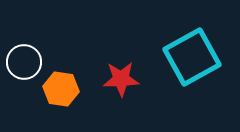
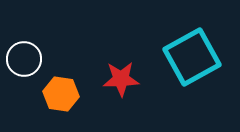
white circle: moved 3 px up
orange hexagon: moved 5 px down
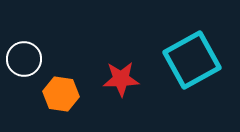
cyan square: moved 3 px down
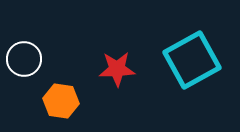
red star: moved 4 px left, 10 px up
orange hexagon: moved 7 px down
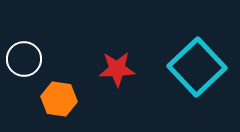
cyan square: moved 5 px right, 7 px down; rotated 14 degrees counterclockwise
orange hexagon: moved 2 px left, 2 px up
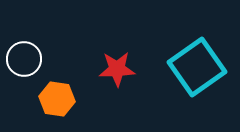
cyan square: rotated 8 degrees clockwise
orange hexagon: moved 2 px left
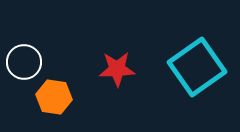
white circle: moved 3 px down
orange hexagon: moved 3 px left, 2 px up
